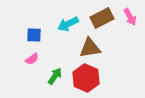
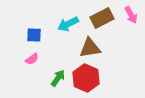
pink arrow: moved 1 px right, 2 px up
green arrow: moved 3 px right, 2 px down
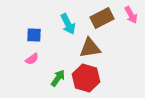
cyan arrow: rotated 90 degrees counterclockwise
red hexagon: rotated 8 degrees counterclockwise
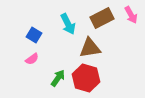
blue square: rotated 28 degrees clockwise
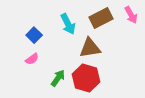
brown rectangle: moved 1 px left
blue square: rotated 14 degrees clockwise
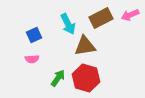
pink arrow: moved 1 px left; rotated 96 degrees clockwise
blue square: rotated 21 degrees clockwise
brown triangle: moved 5 px left, 2 px up
pink semicircle: rotated 32 degrees clockwise
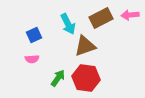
pink arrow: rotated 18 degrees clockwise
brown triangle: rotated 10 degrees counterclockwise
red hexagon: rotated 8 degrees counterclockwise
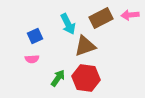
blue square: moved 1 px right, 1 px down
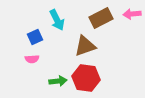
pink arrow: moved 2 px right, 1 px up
cyan arrow: moved 11 px left, 4 px up
blue square: moved 1 px down
green arrow: moved 3 px down; rotated 48 degrees clockwise
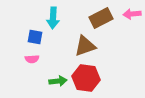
cyan arrow: moved 4 px left, 2 px up; rotated 30 degrees clockwise
blue square: rotated 35 degrees clockwise
